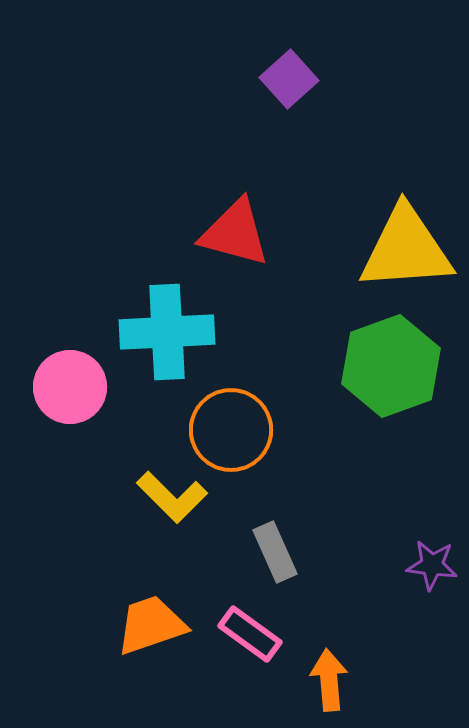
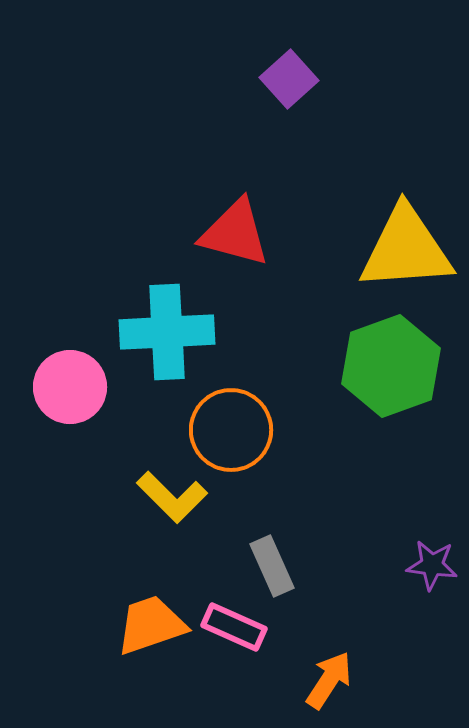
gray rectangle: moved 3 px left, 14 px down
pink rectangle: moved 16 px left, 7 px up; rotated 12 degrees counterclockwise
orange arrow: rotated 38 degrees clockwise
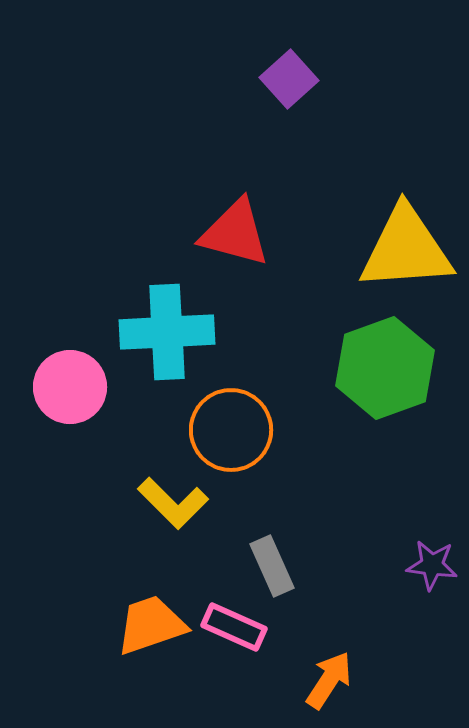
green hexagon: moved 6 px left, 2 px down
yellow L-shape: moved 1 px right, 6 px down
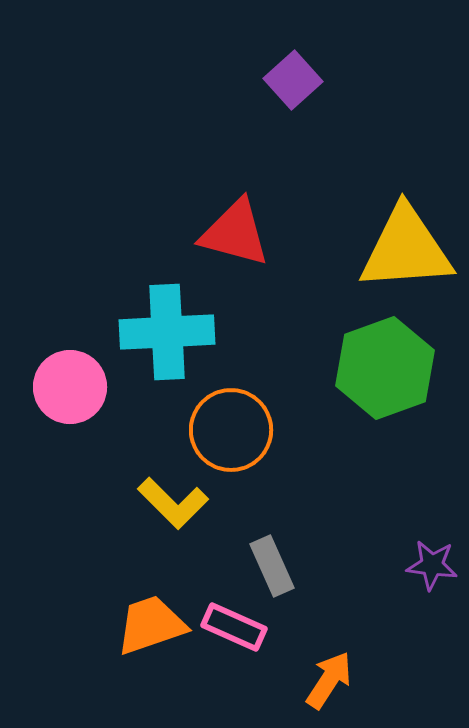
purple square: moved 4 px right, 1 px down
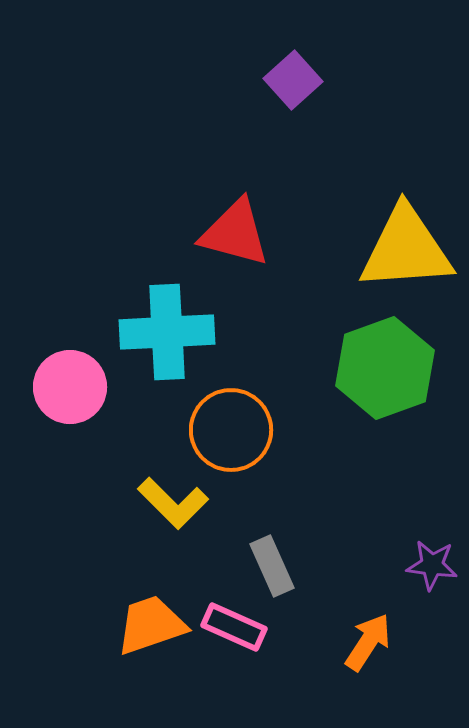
orange arrow: moved 39 px right, 38 px up
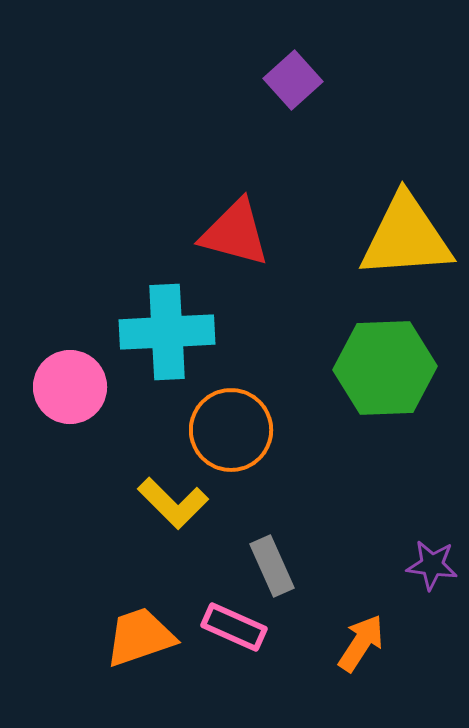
yellow triangle: moved 12 px up
green hexagon: rotated 18 degrees clockwise
orange trapezoid: moved 11 px left, 12 px down
orange arrow: moved 7 px left, 1 px down
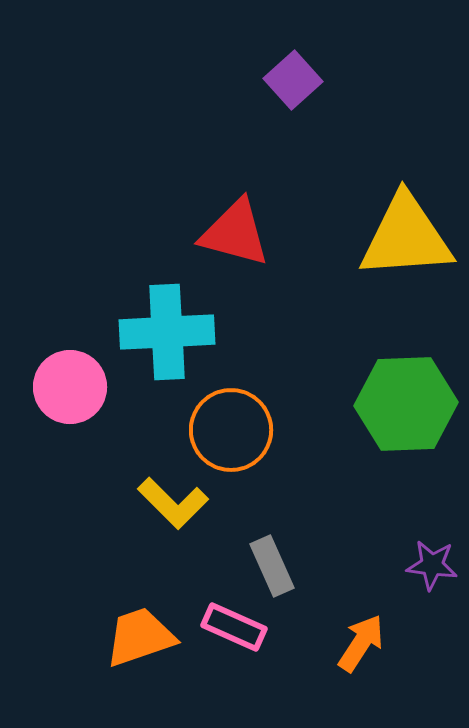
green hexagon: moved 21 px right, 36 px down
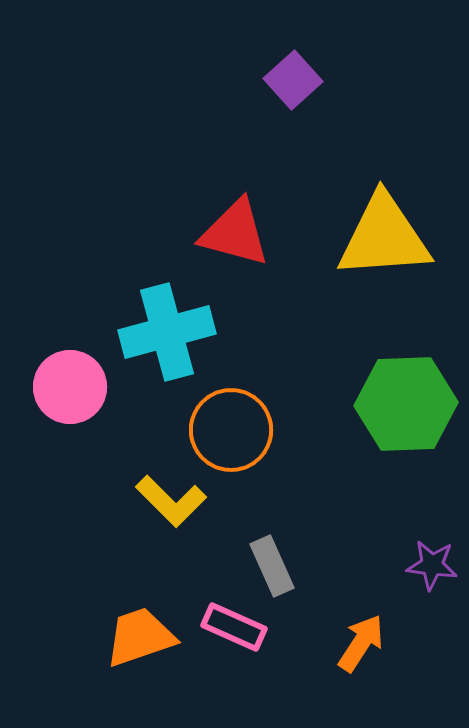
yellow triangle: moved 22 px left
cyan cross: rotated 12 degrees counterclockwise
yellow L-shape: moved 2 px left, 2 px up
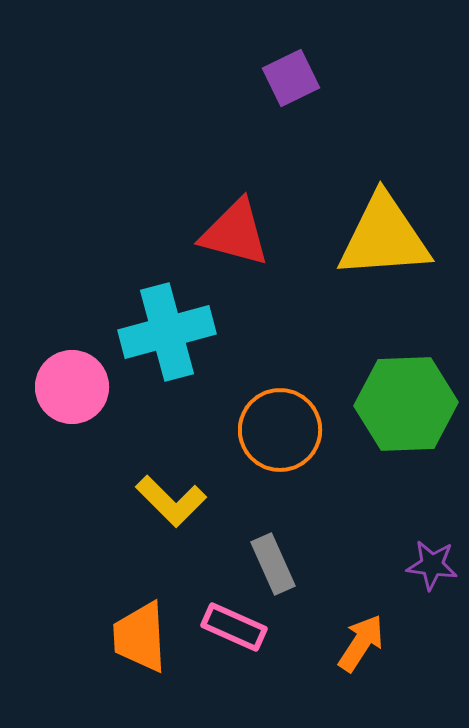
purple square: moved 2 px left, 2 px up; rotated 16 degrees clockwise
pink circle: moved 2 px right
orange circle: moved 49 px right
gray rectangle: moved 1 px right, 2 px up
orange trapezoid: rotated 74 degrees counterclockwise
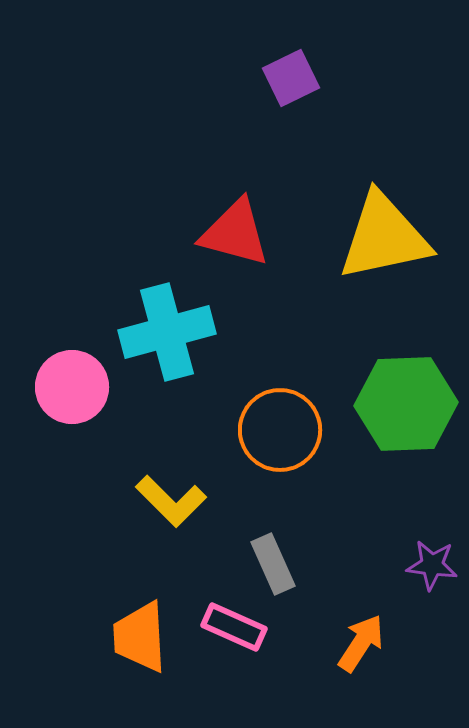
yellow triangle: rotated 8 degrees counterclockwise
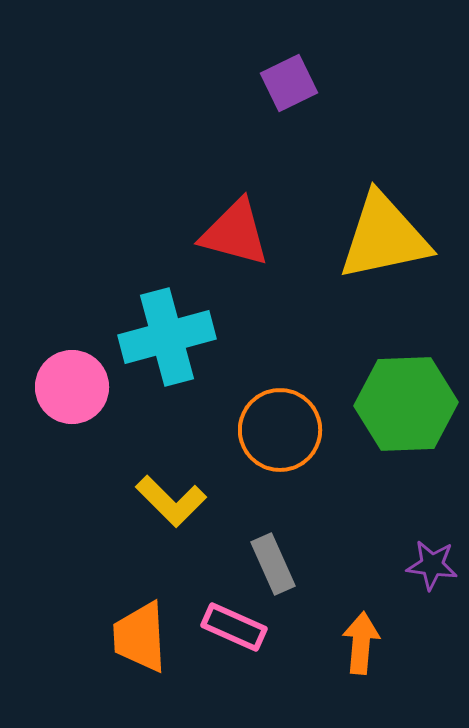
purple square: moved 2 px left, 5 px down
cyan cross: moved 5 px down
orange arrow: rotated 28 degrees counterclockwise
